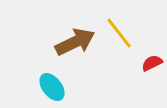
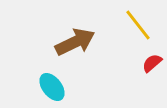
yellow line: moved 19 px right, 8 px up
red semicircle: rotated 15 degrees counterclockwise
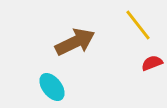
red semicircle: rotated 20 degrees clockwise
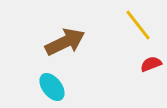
brown arrow: moved 10 px left
red semicircle: moved 1 px left, 1 px down
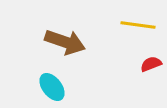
yellow line: rotated 44 degrees counterclockwise
brown arrow: rotated 45 degrees clockwise
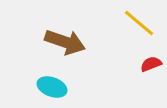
yellow line: moved 1 px right, 2 px up; rotated 32 degrees clockwise
cyan ellipse: rotated 32 degrees counterclockwise
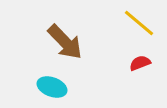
brown arrow: rotated 27 degrees clockwise
red semicircle: moved 11 px left, 1 px up
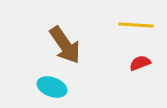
yellow line: moved 3 px left, 2 px down; rotated 36 degrees counterclockwise
brown arrow: moved 3 px down; rotated 9 degrees clockwise
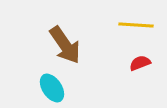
cyan ellipse: moved 1 px down; rotated 36 degrees clockwise
